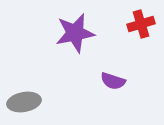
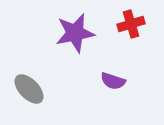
red cross: moved 10 px left
gray ellipse: moved 5 px right, 13 px up; rotated 56 degrees clockwise
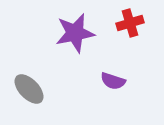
red cross: moved 1 px left, 1 px up
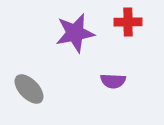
red cross: moved 2 px left, 1 px up; rotated 16 degrees clockwise
purple semicircle: rotated 15 degrees counterclockwise
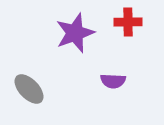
purple star: rotated 9 degrees counterclockwise
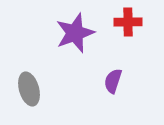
purple semicircle: rotated 105 degrees clockwise
gray ellipse: rotated 28 degrees clockwise
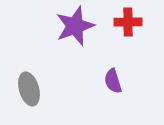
purple star: moved 7 px up
purple semicircle: rotated 35 degrees counterclockwise
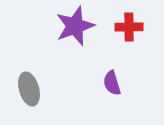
red cross: moved 1 px right, 5 px down
purple semicircle: moved 1 px left, 2 px down
